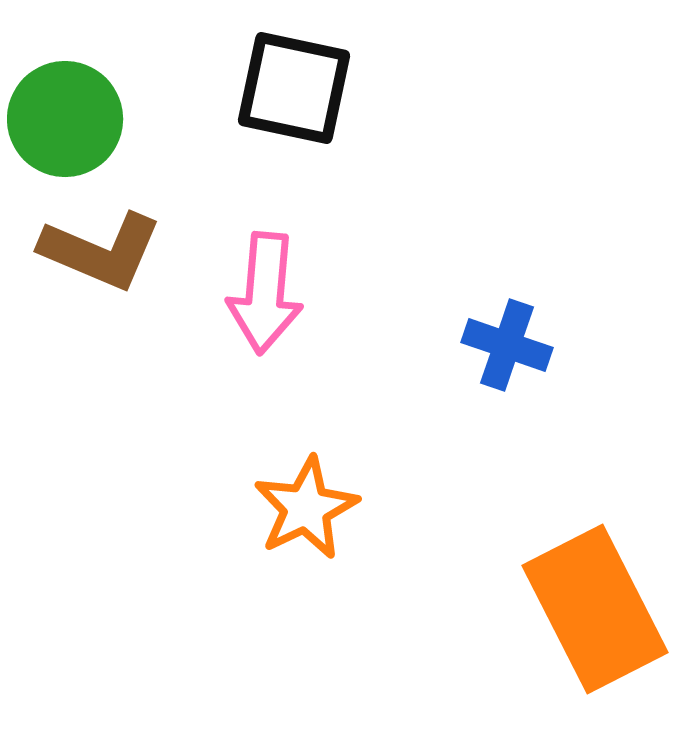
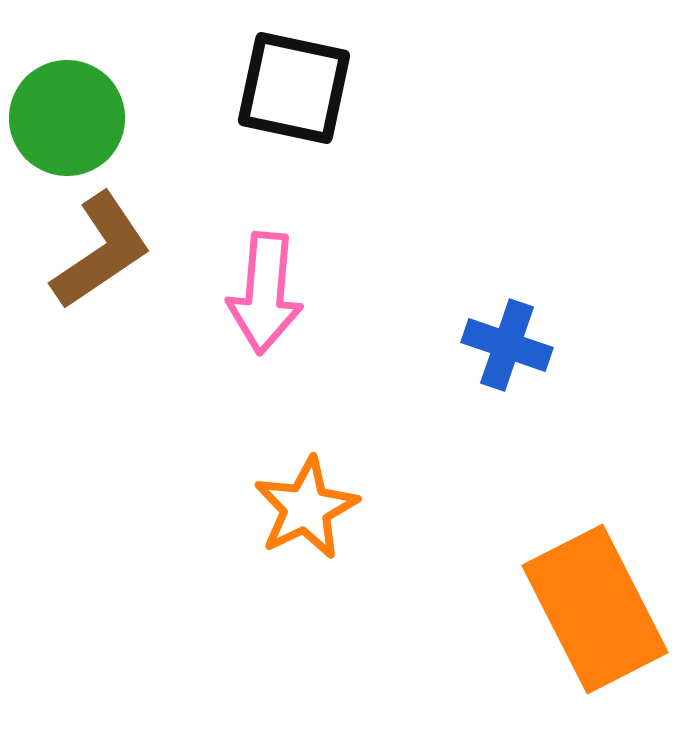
green circle: moved 2 px right, 1 px up
brown L-shape: rotated 57 degrees counterclockwise
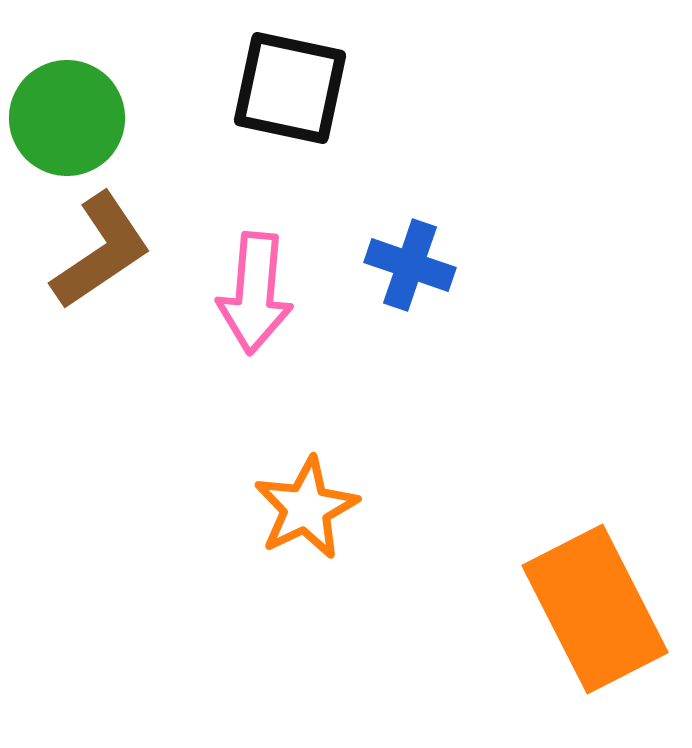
black square: moved 4 px left
pink arrow: moved 10 px left
blue cross: moved 97 px left, 80 px up
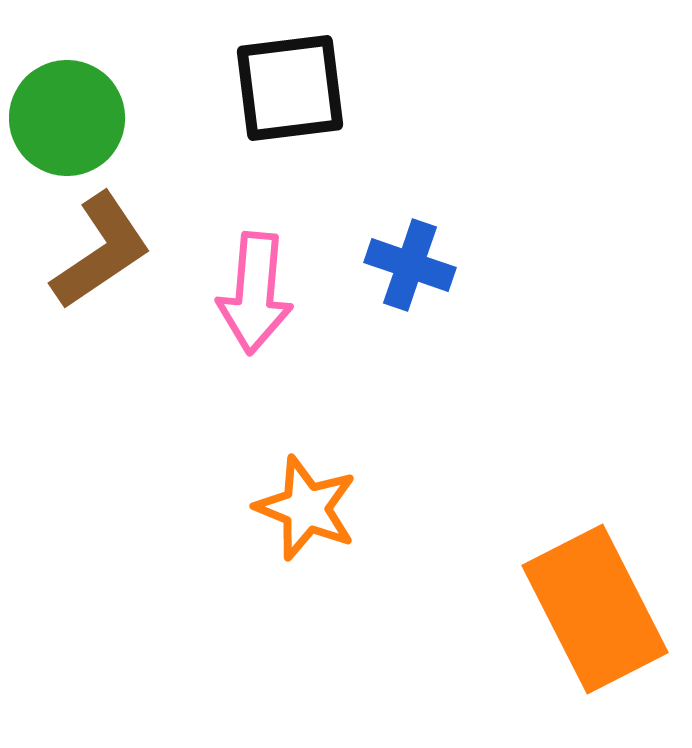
black square: rotated 19 degrees counterclockwise
orange star: rotated 24 degrees counterclockwise
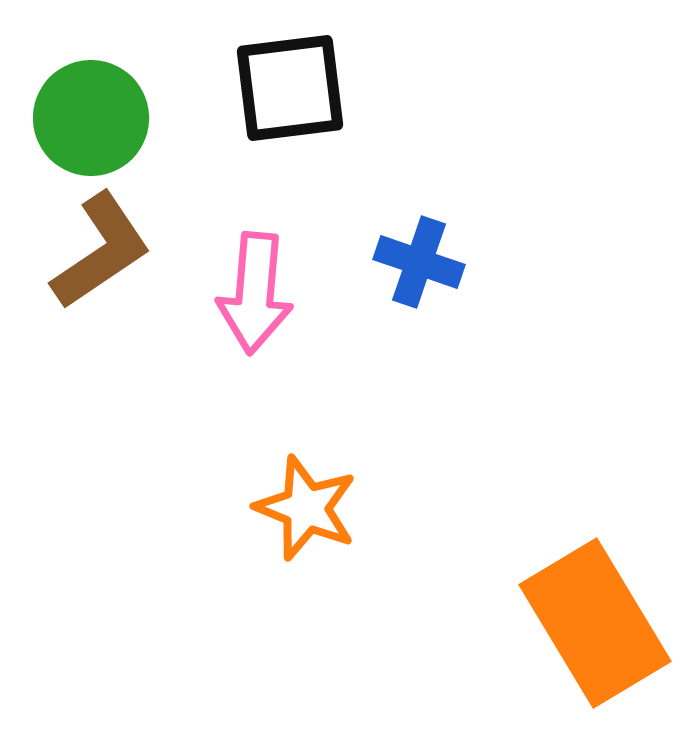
green circle: moved 24 px right
blue cross: moved 9 px right, 3 px up
orange rectangle: moved 14 px down; rotated 4 degrees counterclockwise
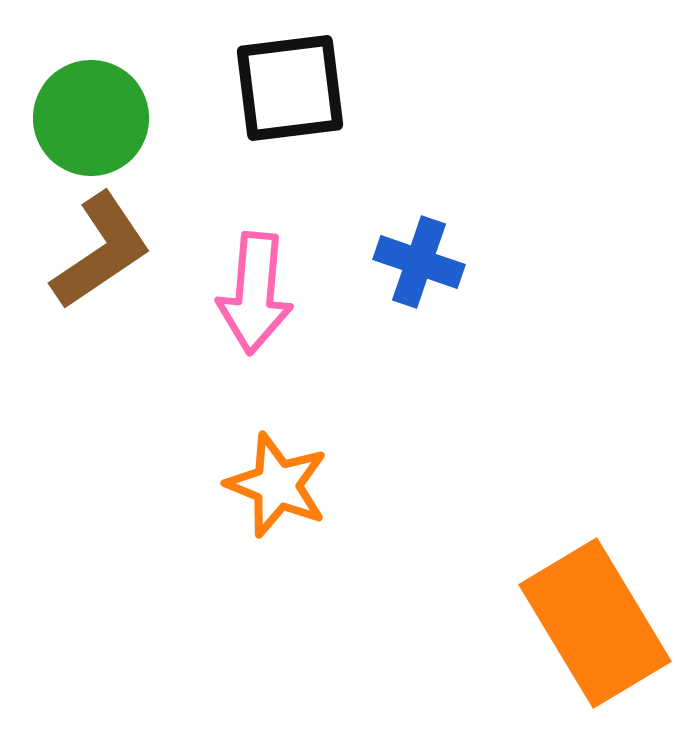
orange star: moved 29 px left, 23 px up
